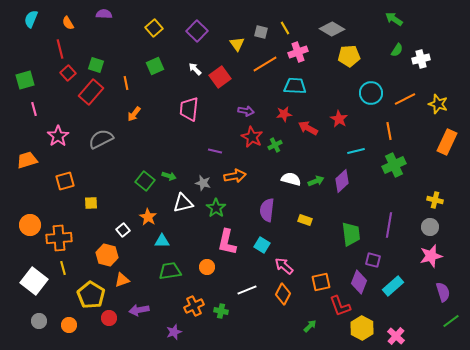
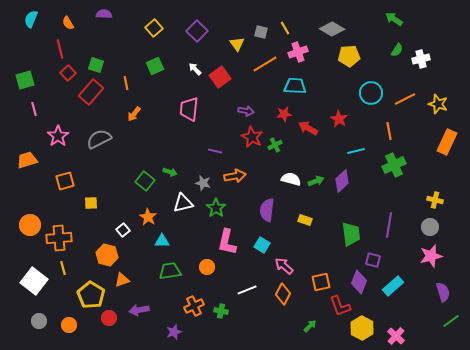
gray semicircle at (101, 139): moved 2 px left
green arrow at (169, 176): moved 1 px right, 4 px up
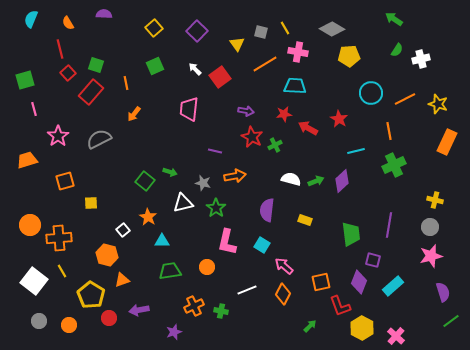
pink cross at (298, 52): rotated 30 degrees clockwise
yellow line at (63, 268): moved 1 px left, 3 px down; rotated 16 degrees counterclockwise
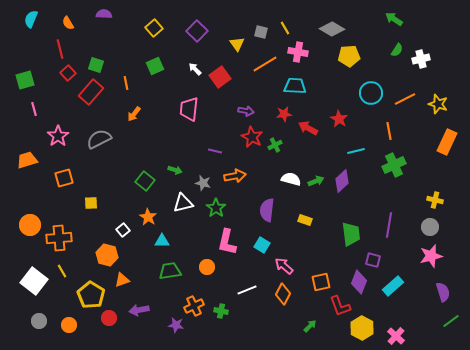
green arrow at (170, 172): moved 5 px right, 2 px up
orange square at (65, 181): moved 1 px left, 3 px up
purple star at (174, 332): moved 2 px right, 7 px up; rotated 28 degrees clockwise
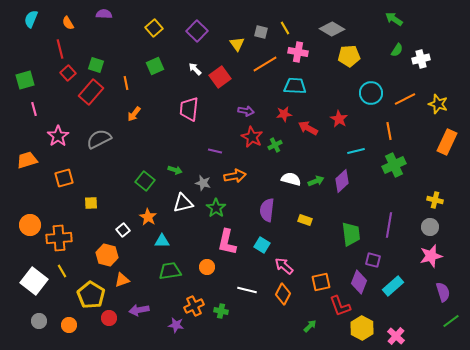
white line at (247, 290): rotated 36 degrees clockwise
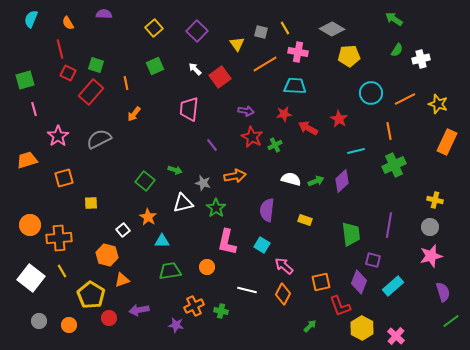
red square at (68, 73): rotated 21 degrees counterclockwise
purple line at (215, 151): moved 3 px left, 6 px up; rotated 40 degrees clockwise
white square at (34, 281): moved 3 px left, 3 px up
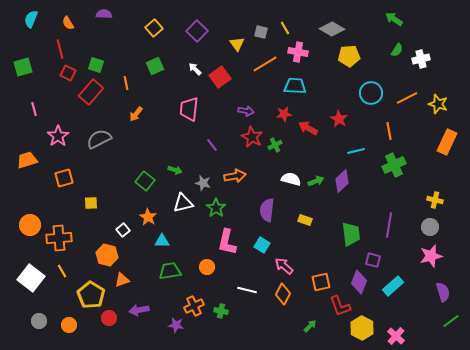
green square at (25, 80): moved 2 px left, 13 px up
orange line at (405, 99): moved 2 px right, 1 px up
orange arrow at (134, 114): moved 2 px right
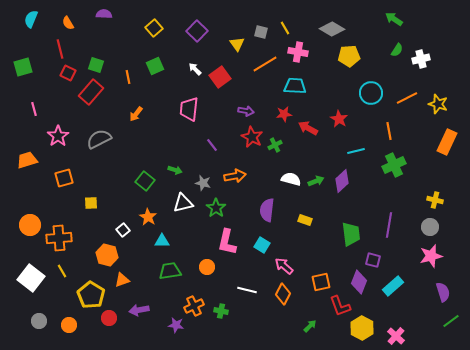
orange line at (126, 83): moved 2 px right, 6 px up
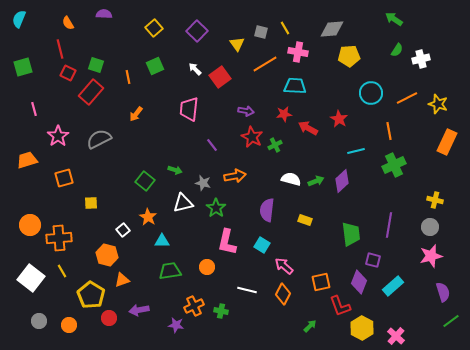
cyan semicircle at (31, 19): moved 12 px left
gray diamond at (332, 29): rotated 35 degrees counterclockwise
